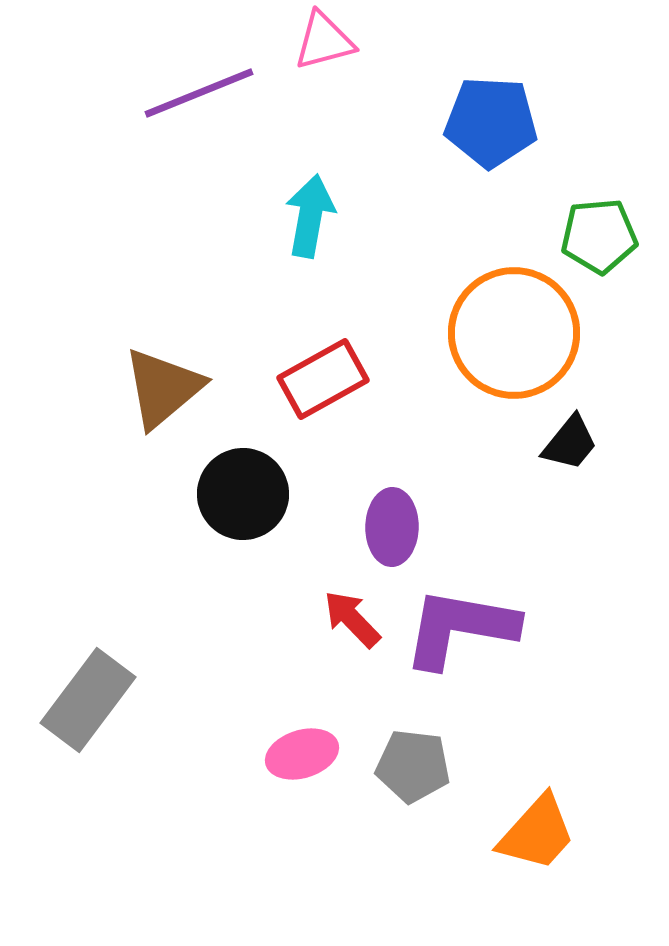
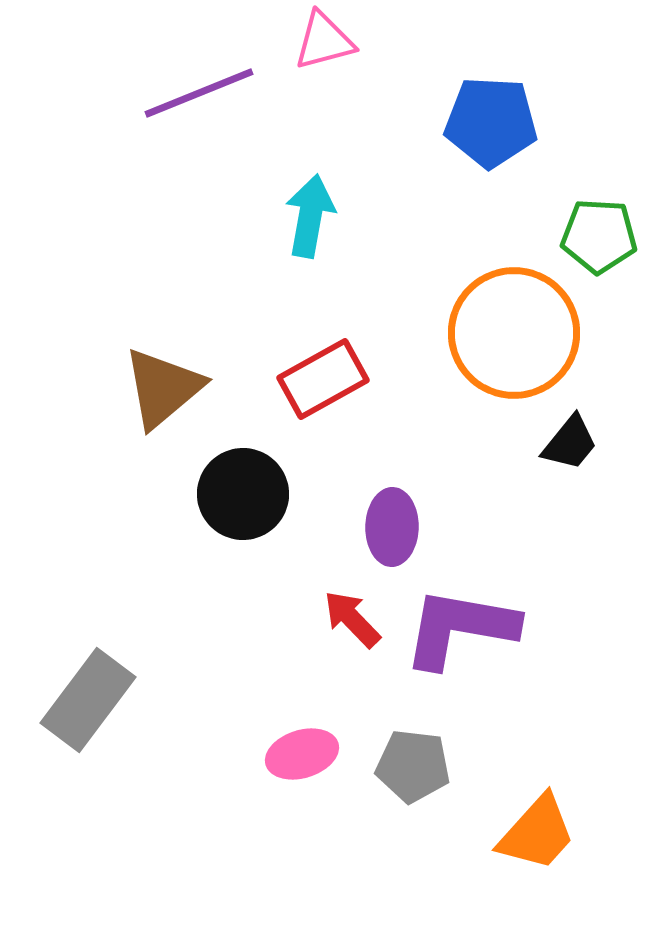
green pentagon: rotated 8 degrees clockwise
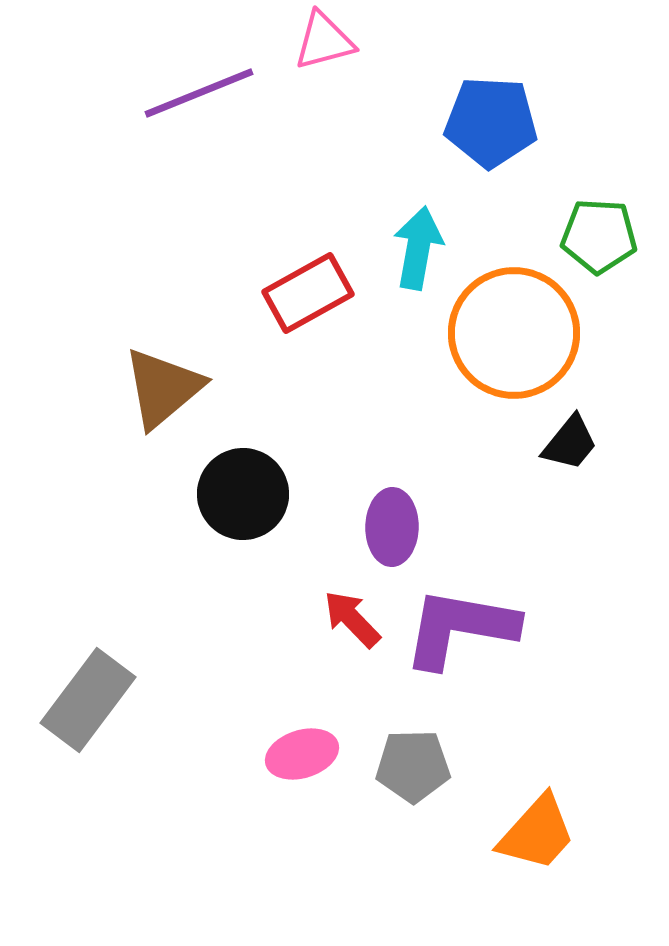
cyan arrow: moved 108 px right, 32 px down
red rectangle: moved 15 px left, 86 px up
gray pentagon: rotated 8 degrees counterclockwise
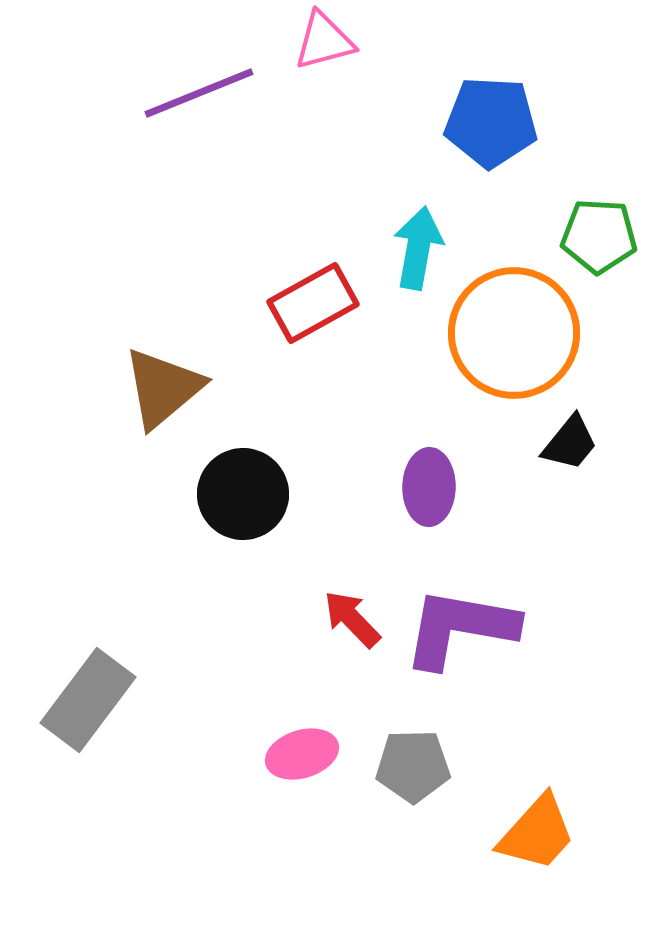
red rectangle: moved 5 px right, 10 px down
purple ellipse: moved 37 px right, 40 px up
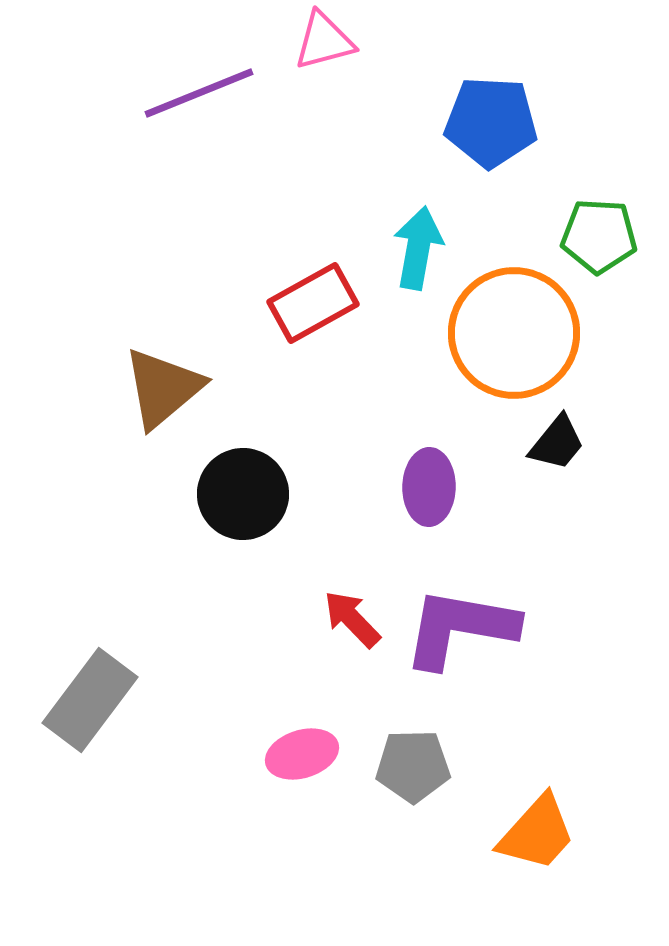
black trapezoid: moved 13 px left
gray rectangle: moved 2 px right
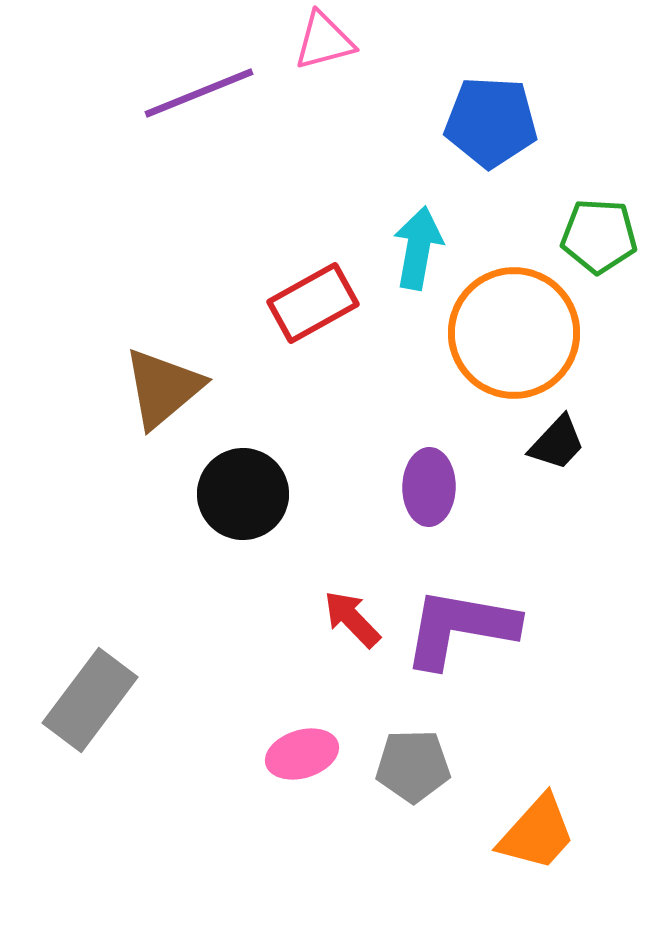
black trapezoid: rotated 4 degrees clockwise
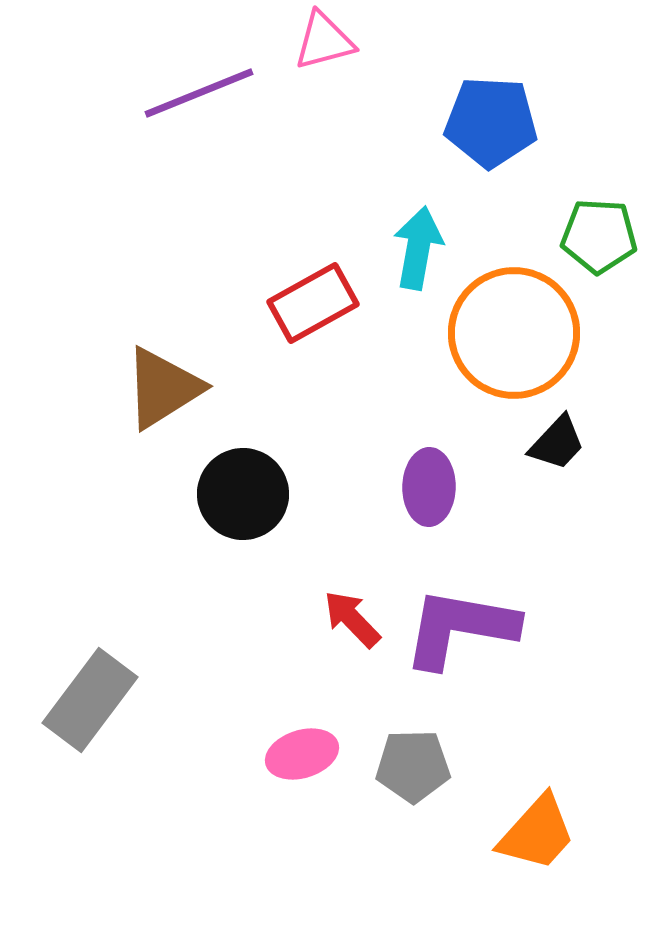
brown triangle: rotated 8 degrees clockwise
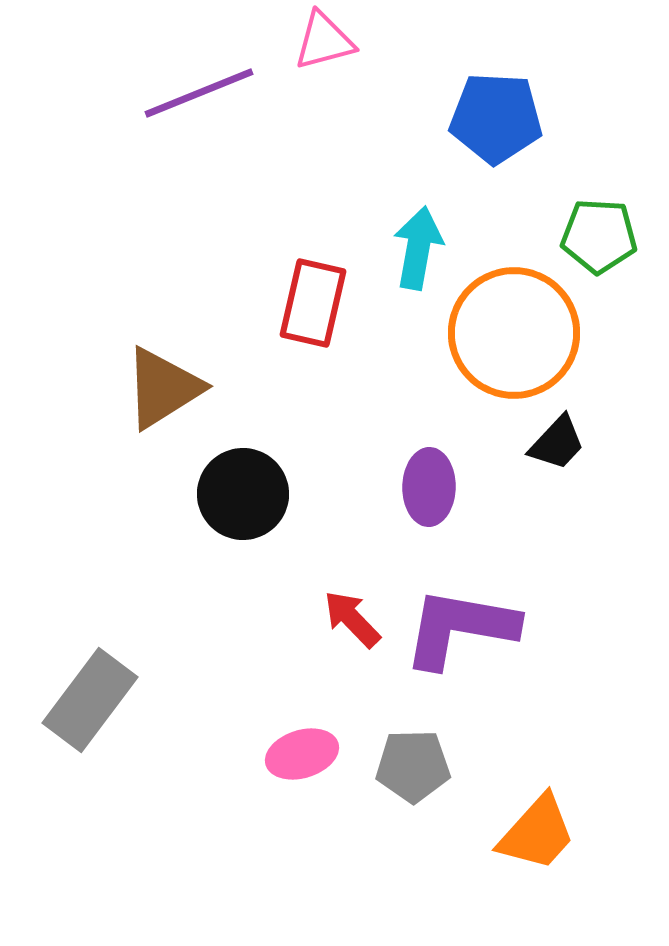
blue pentagon: moved 5 px right, 4 px up
red rectangle: rotated 48 degrees counterclockwise
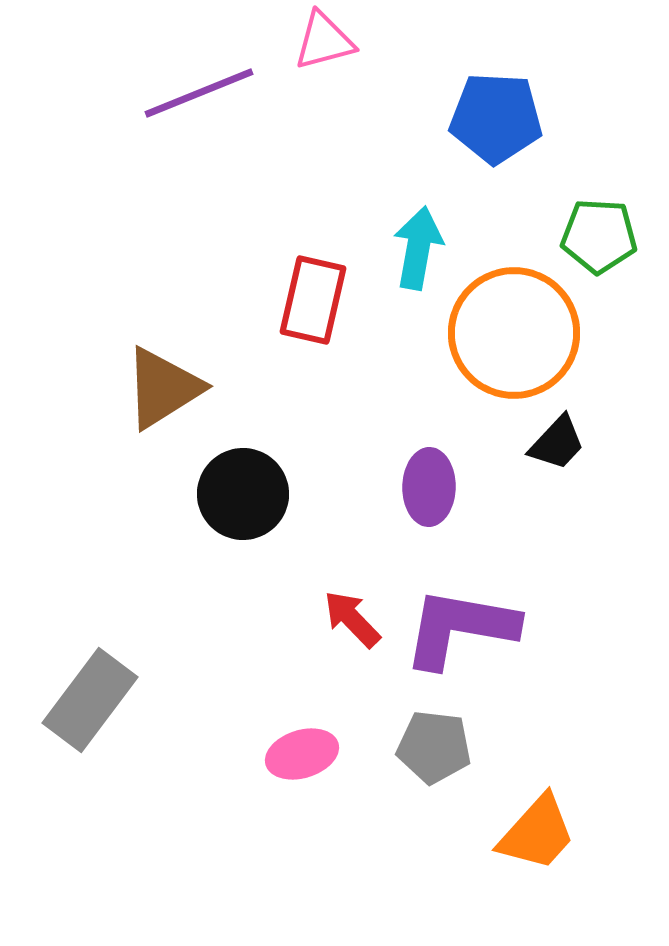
red rectangle: moved 3 px up
gray pentagon: moved 21 px right, 19 px up; rotated 8 degrees clockwise
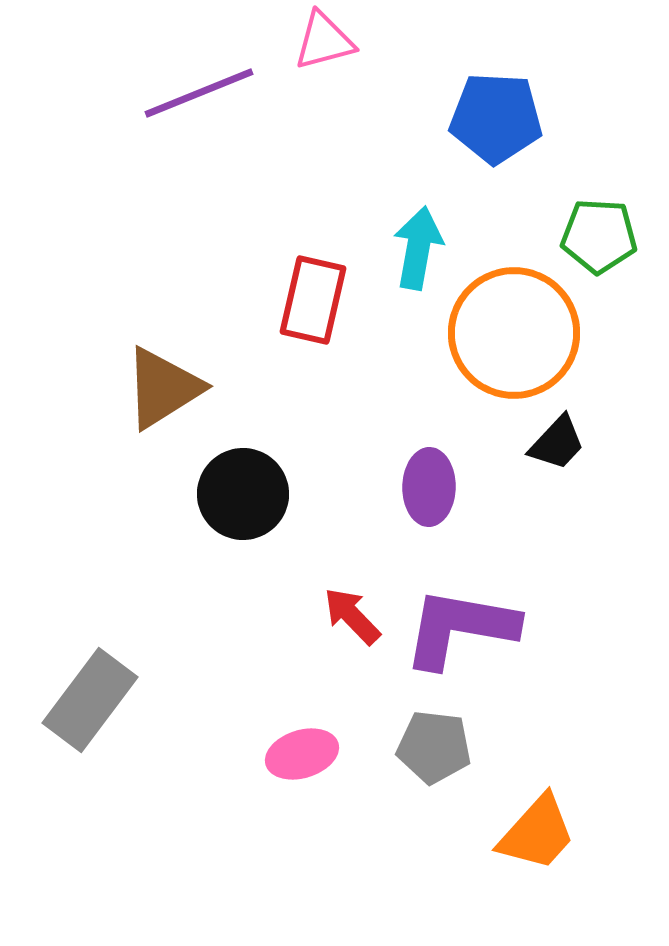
red arrow: moved 3 px up
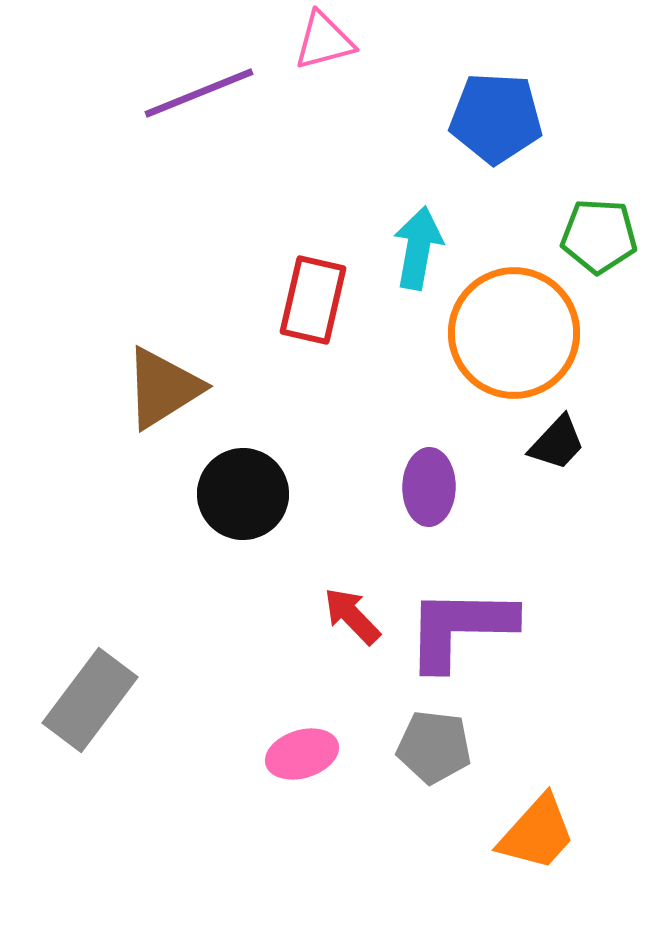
purple L-shape: rotated 9 degrees counterclockwise
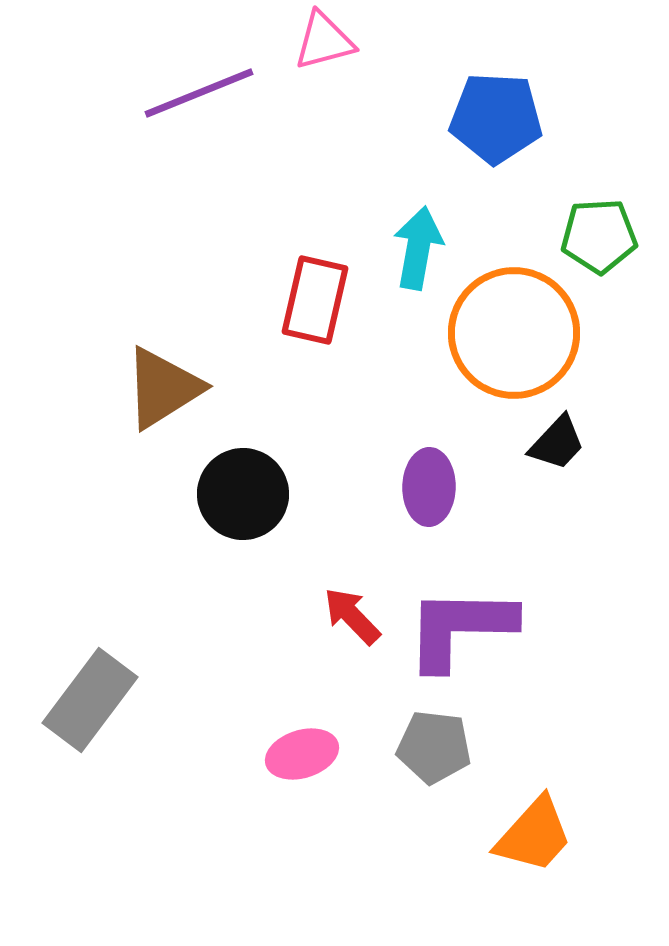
green pentagon: rotated 6 degrees counterclockwise
red rectangle: moved 2 px right
orange trapezoid: moved 3 px left, 2 px down
